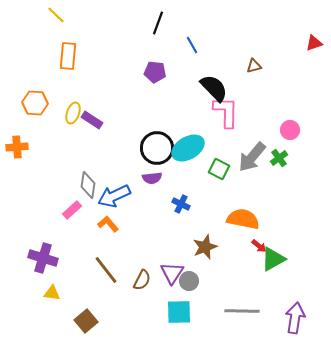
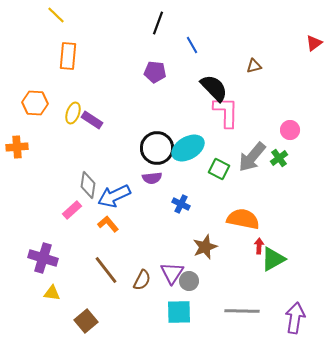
red triangle: rotated 18 degrees counterclockwise
red arrow: rotated 126 degrees counterclockwise
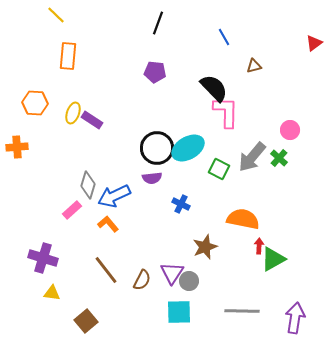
blue line: moved 32 px right, 8 px up
green cross: rotated 12 degrees counterclockwise
gray diamond: rotated 8 degrees clockwise
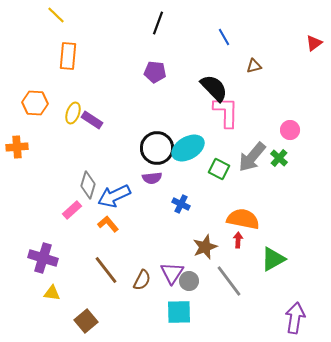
red arrow: moved 21 px left, 6 px up
gray line: moved 13 px left, 30 px up; rotated 52 degrees clockwise
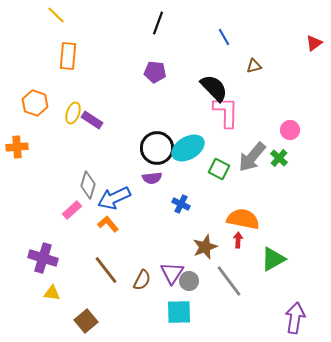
orange hexagon: rotated 15 degrees clockwise
blue arrow: moved 2 px down
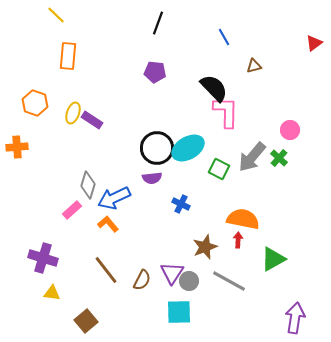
gray line: rotated 24 degrees counterclockwise
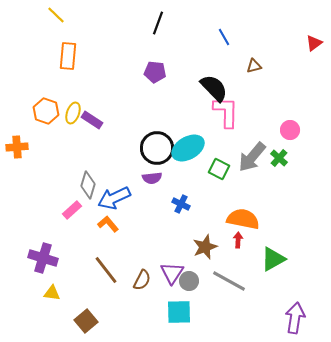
orange hexagon: moved 11 px right, 8 px down
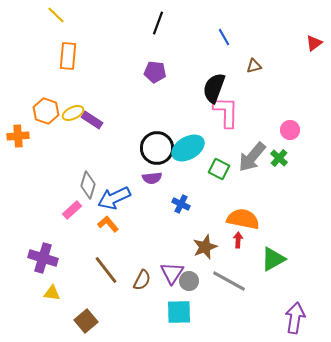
black semicircle: rotated 116 degrees counterclockwise
yellow ellipse: rotated 45 degrees clockwise
orange cross: moved 1 px right, 11 px up
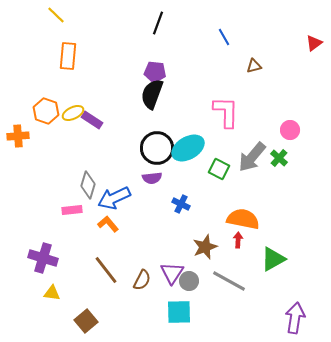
black semicircle: moved 62 px left, 6 px down
pink rectangle: rotated 36 degrees clockwise
